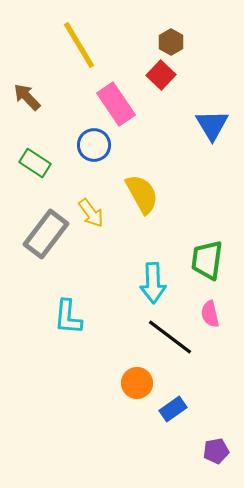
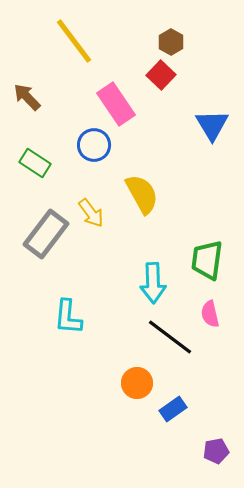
yellow line: moved 5 px left, 4 px up; rotated 6 degrees counterclockwise
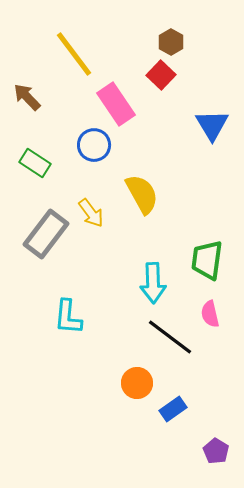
yellow line: moved 13 px down
purple pentagon: rotated 30 degrees counterclockwise
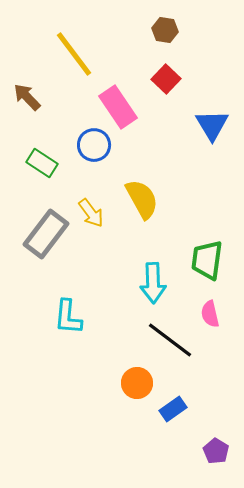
brown hexagon: moved 6 px left, 12 px up; rotated 20 degrees counterclockwise
red square: moved 5 px right, 4 px down
pink rectangle: moved 2 px right, 3 px down
green rectangle: moved 7 px right
yellow semicircle: moved 5 px down
black line: moved 3 px down
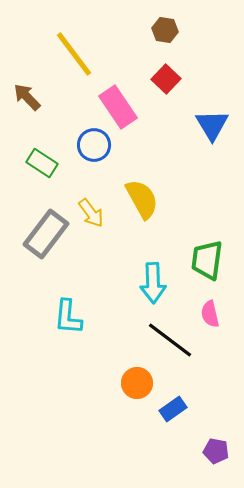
purple pentagon: rotated 20 degrees counterclockwise
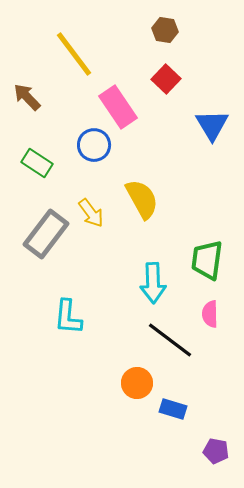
green rectangle: moved 5 px left
pink semicircle: rotated 12 degrees clockwise
blue rectangle: rotated 52 degrees clockwise
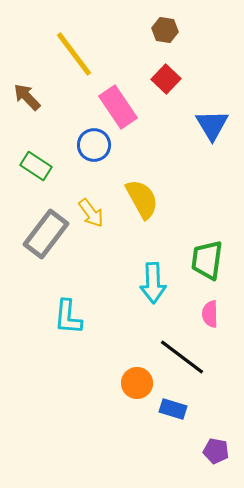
green rectangle: moved 1 px left, 3 px down
black line: moved 12 px right, 17 px down
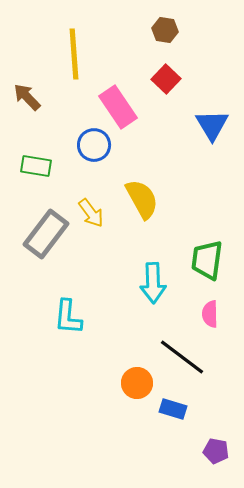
yellow line: rotated 33 degrees clockwise
green rectangle: rotated 24 degrees counterclockwise
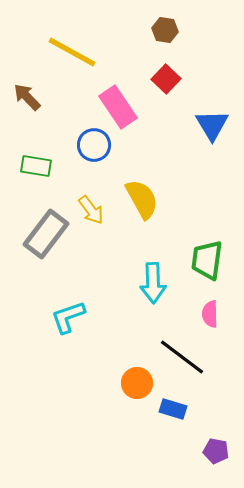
yellow line: moved 2 px left, 2 px up; rotated 57 degrees counterclockwise
yellow arrow: moved 3 px up
cyan L-shape: rotated 66 degrees clockwise
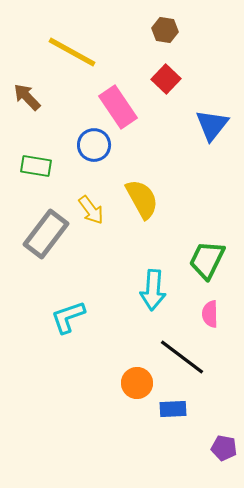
blue triangle: rotated 9 degrees clockwise
green trapezoid: rotated 18 degrees clockwise
cyan arrow: moved 7 px down; rotated 6 degrees clockwise
blue rectangle: rotated 20 degrees counterclockwise
purple pentagon: moved 8 px right, 3 px up
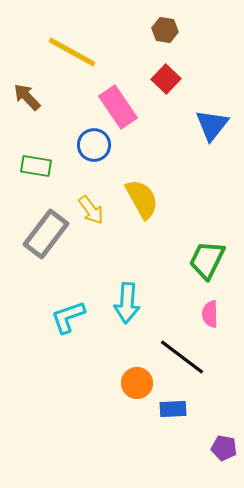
cyan arrow: moved 26 px left, 13 px down
